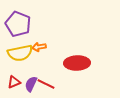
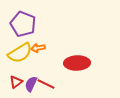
purple pentagon: moved 5 px right
orange arrow: moved 1 px left, 1 px down
yellow semicircle: rotated 20 degrees counterclockwise
red triangle: moved 2 px right; rotated 16 degrees counterclockwise
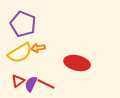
red ellipse: rotated 15 degrees clockwise
red triangle: moved 2 px right, 1 px up
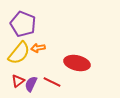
yellow semicircle: moved 1 px left; rotated 20 degrees counterclockwise
red line: moved 6 px right, 2 px up
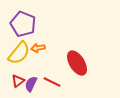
red ellipse: rotated 45 degrees clockwise
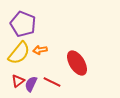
orange arrow: moved 2 px right, 2 px down
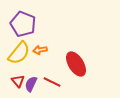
red ellipse: moved 1 px left, 1 px down
red triangle: rotated 32 degrees counterclockwise
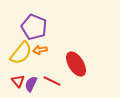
purple pentagon: moved 11 px right, 3 px down
yellow semicircle: moved 2 px right
red line: moved 1 px up
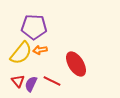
purple pentagon: rotated 20 degrees counterclockwise
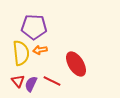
yellow semicircle: rotated 45 degrees counterclockwise
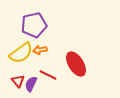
purple pentagon: moved 2 px up; rotated 15 degrees counterclockwise
yellow semicircle: rotated 60 degrees clockwise
red line: moved 4 px left, 6 px up
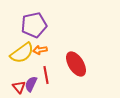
yellow semicircle: moved 1 px right
red line: moved 2 px left; rotated 54 degrees clockwise
red triangle: moved 1 px right, 6 px down
